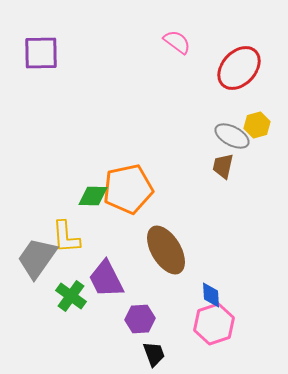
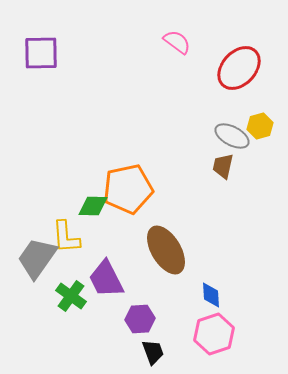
yellow hexagon: moved 3 px right, 1 px down
green diamond: moved 10 px down
pink hexagon: moved 10 px down
black trapezoid: moved 1 px left, 2 px up
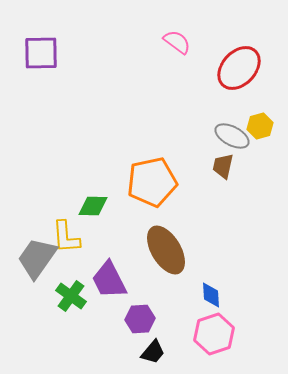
orange pentagon: moved 24 px right, 7 px up
purple trapezoid: moved 3 px right, 1 px down
black trapezoid: rotated 60 degrees clockwise
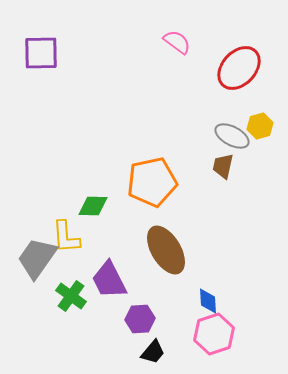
blue diamond: moved 3 px left, 6 px down
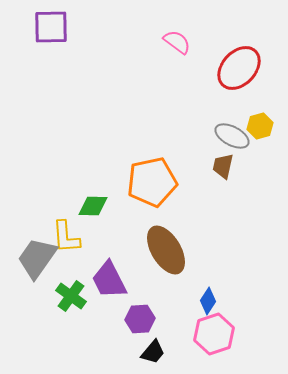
purple square: moved 10 px right, 26 px up
blue diamond: rotated 36 degrees clockwise
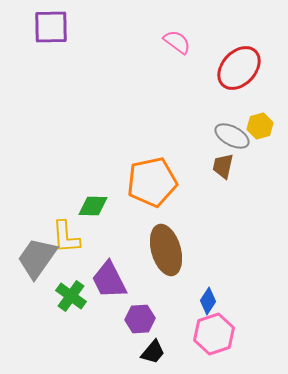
brown ellipse: rotated 15 degrees clockwise
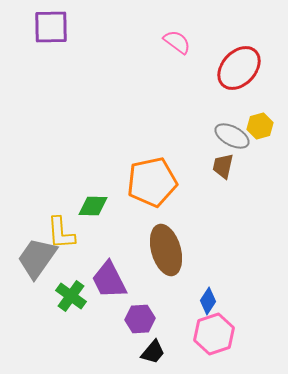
yellow L-shape: moved 5 px left, 4 px up
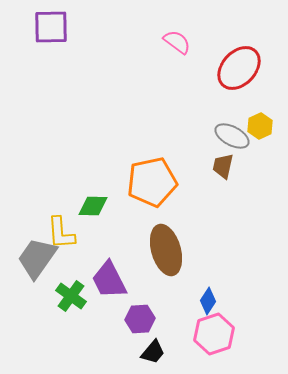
yellow hexagon: rotated 10 degrees counterclockwise
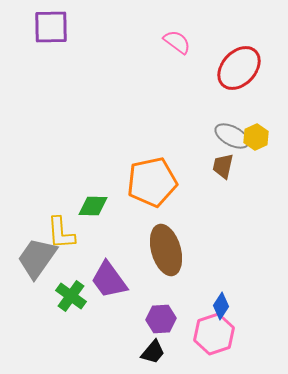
yellow hexagon: moved 4 px left, 11 px down
purple trapezoid: rotated 9 degrees counterclockwise
blue diamond: moved 13 px right, 5 px down
purple hexagon: moved 21 px right
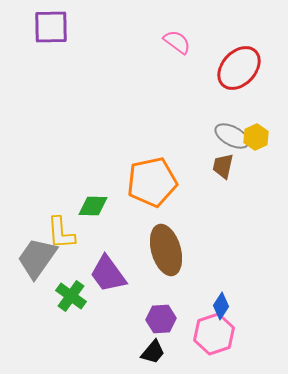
purple trapezoid: moved 1 px left, 6 px up
